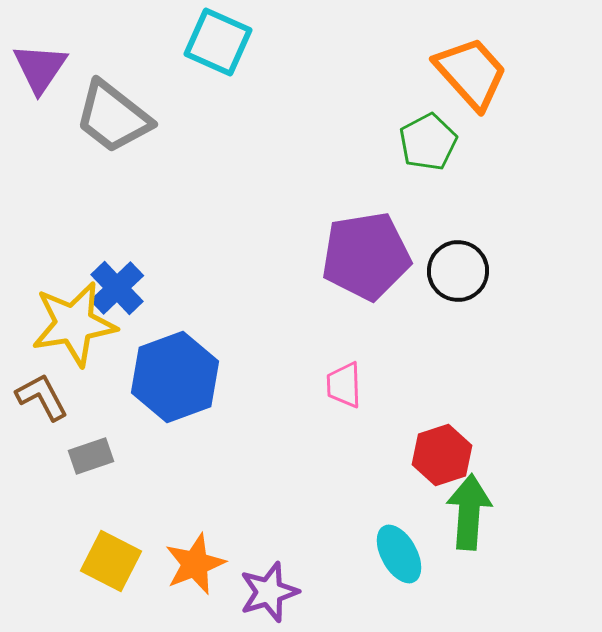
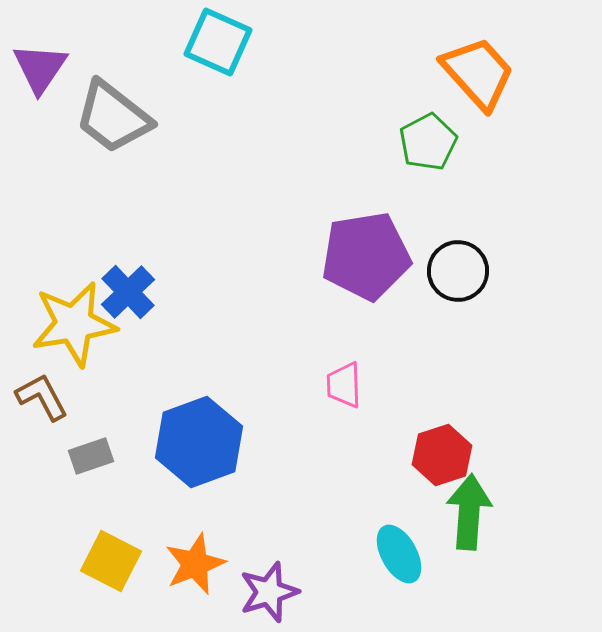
orange trapezoid: moved 7 px right
blue cross: moved 11 px right, 4 px down
blue hexagon: moved 24 px right, 65 px down
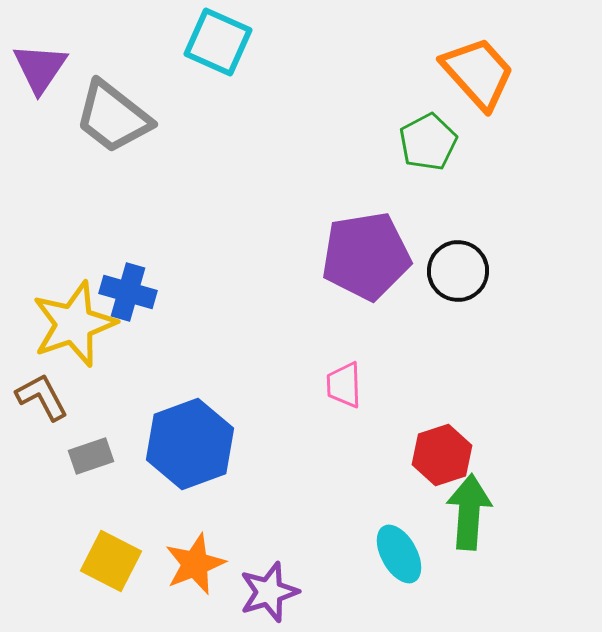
blue cross: rotated 30 degrees counterclockwise
yellow star: rotated 10 degrees counterclockwise
blue hexagon: moved 9 px left, 2 px down
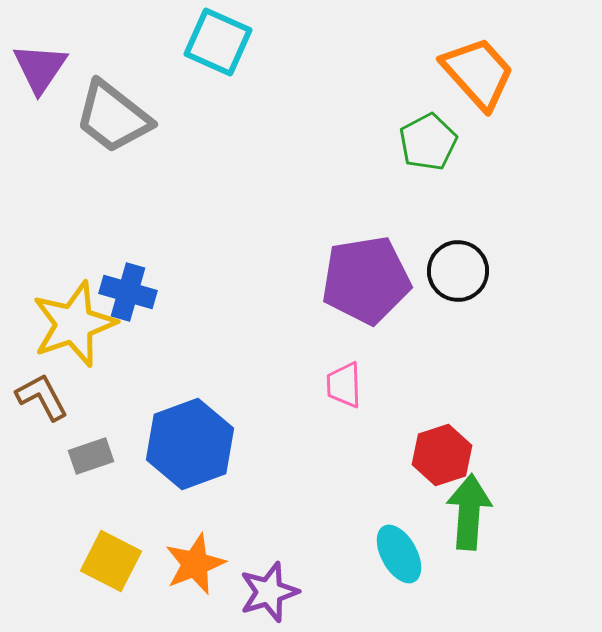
purple pentagon: moved 24 px down
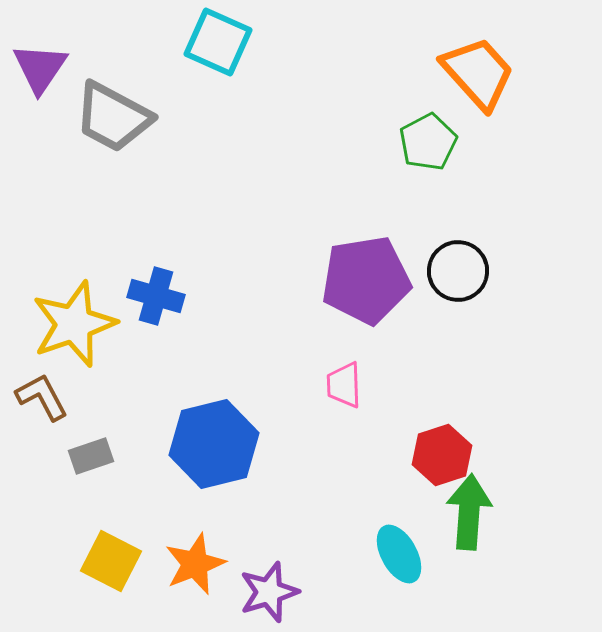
gray trapezoid: rotated 10 degrees counterclockwise
blue cross: moved 28 px right, 4 px down
blue hexagon: moved 24 px right; rotated 6 degrees clockwise
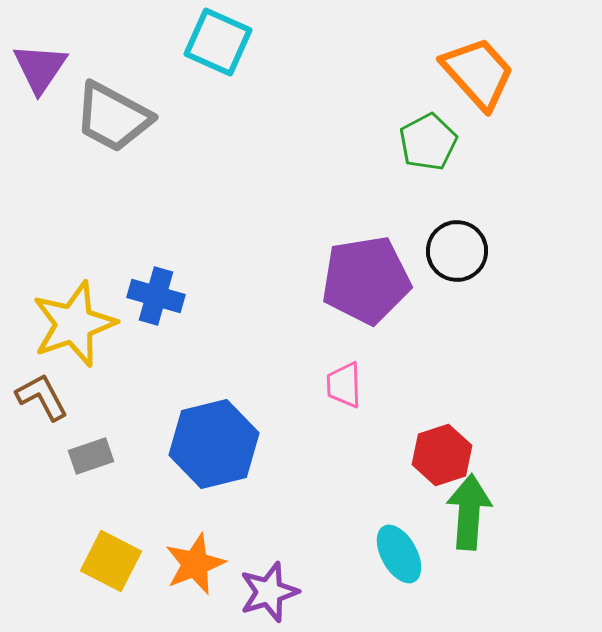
black circle: moved 1 px left, 20 px up
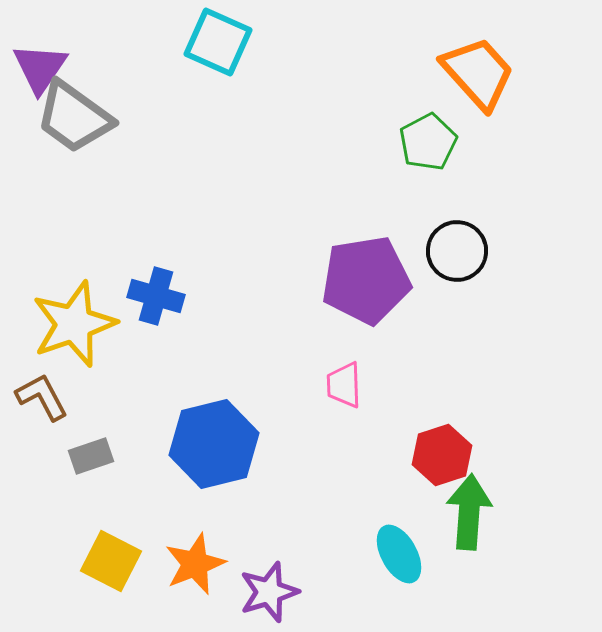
gray trapezoid: moved 39 px left; rotated 8 degrees clockwise
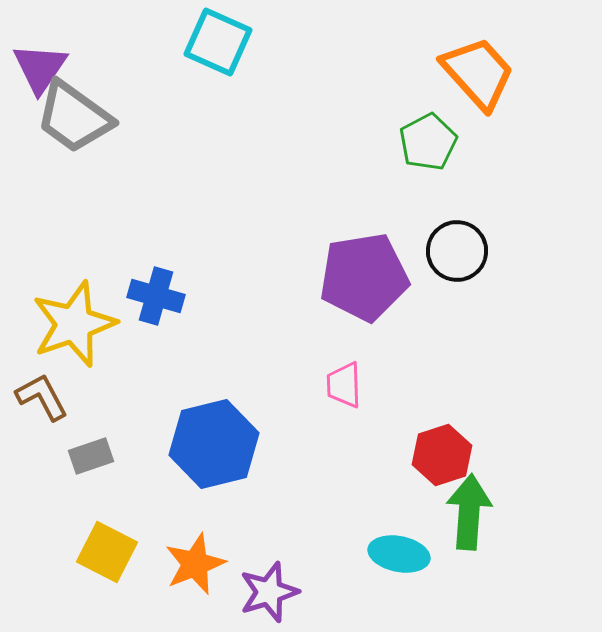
purple pentagon: moved 2 px left, 3 px up
cyan ellipse: rotated 50 degrees counterclockwise
yellow square: moved 4 px left, 9 px up
